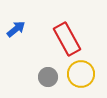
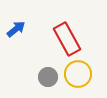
yellow circle: moved 3 px left
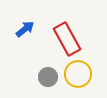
blue arrow: moved 9 px right
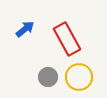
yellow circle: moved 1 px right, 3 px down
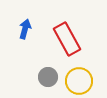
blue arrow: rotated 36 degrees counterclockwise
yellow circle: moved 4 px down
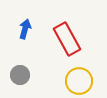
gray circle: moved 28 px left, 2 px up
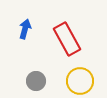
gray circle: moved 16 px right, 6 px down
yellow circle: moved 1 px right
